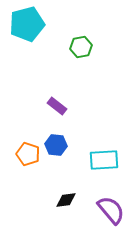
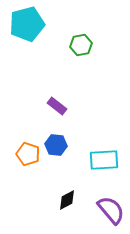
green hexagon: moved 2 px up
black diamond: moved 1 px right; rotated 20 degrees counterclockwise
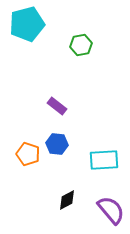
blue hexagon: moved 1 px right, 1 px up
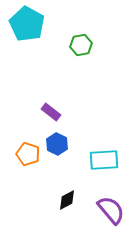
cyan pentagon: rotated 28 degrees counterclockwise
purple rectangle: moved 6 px left, 6 px down
blue hexagon: rotated 20 degrees clockwise
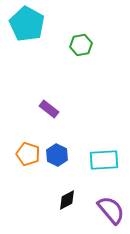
purple rectangle: moved 2 px left, 3 px up
blue hexagon: moved 11 px down
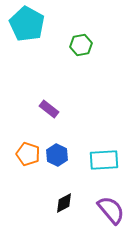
black diamond: moved 3 px left, 3 px down
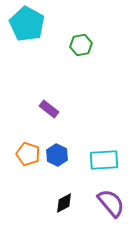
purple semicircle: moved 7 px up
